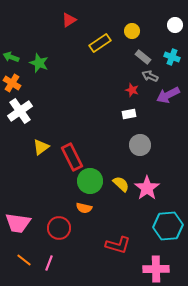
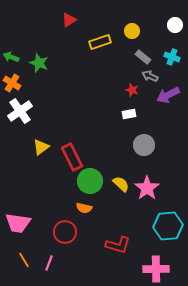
yellow rectangle: moved 1 px up; rotated 15 degrees clockwise
gray circle: moved 4 px right
red circle: moved 6 px right, 4 px down
orange line: rotated 21 degrees clockwise
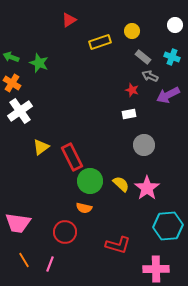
pink line: moved 1 px right, 1 px down
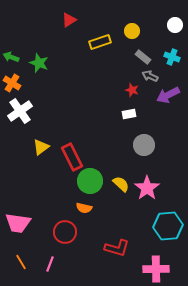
red L-shape: moved 1 px left, 3 px down
orange line: moved 3 px left, 2 px down
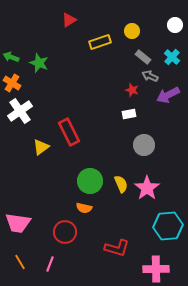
cyan cross: rotated 21 degrees clockwise
red rectangle: moved 3 px left, 25 px up
yellow semicircle: rotated 24 degrees clockwise
orange line: moved 1 px left
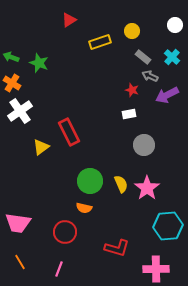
purple arrow: moved 1 px left
pink line: moved 9 px right, 5 px down
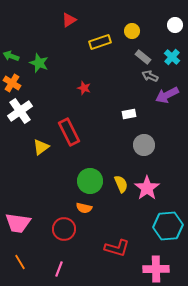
green arrow: moved 1 px up
red star: moved 48 px left, 2 px up
red circle: moved 1 px left, 3 px up
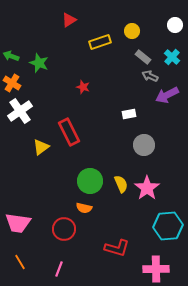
red star: moved 1 px left, 1 px up
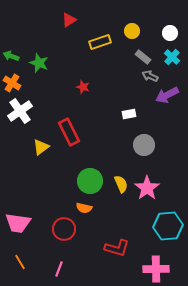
white circle: moved 5 px left, 8 px down
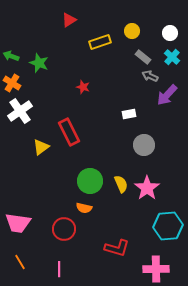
purple arrow: rotated 20 degrees counterclockwise
pink line: rotated 21 degrees counterclockwise
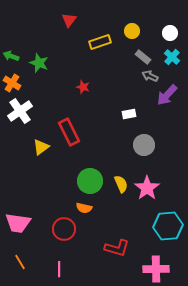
red triangle: rotated 21 degrees counterclockwise
